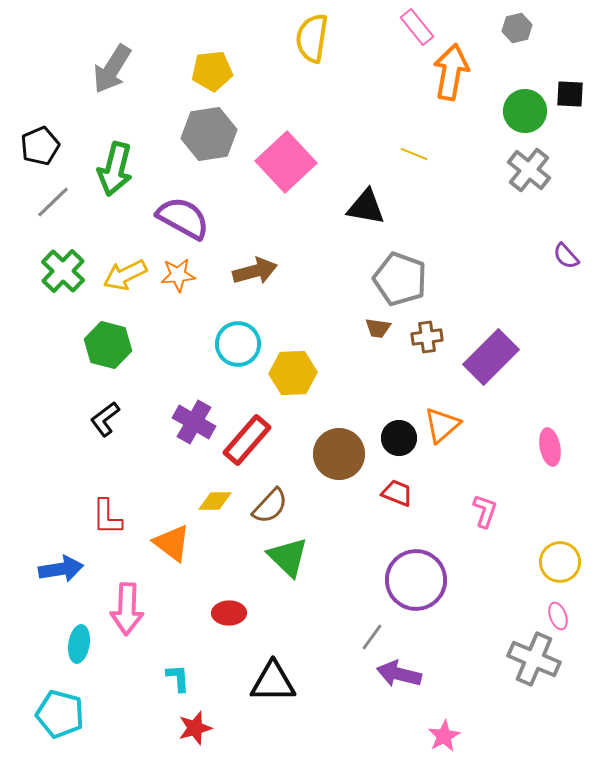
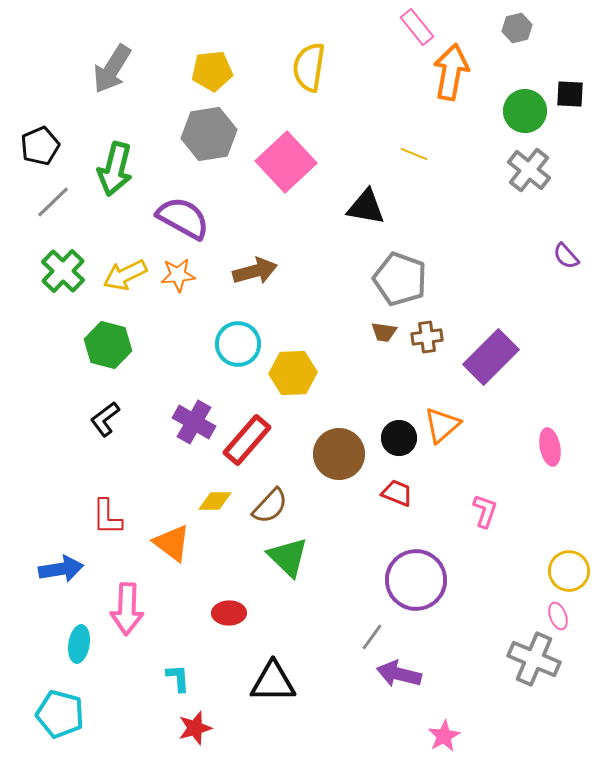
yellow semicircle at (312, 38): moved 3 px left, 29 px down
brown trapezoid at (378, 328): moved 6 px right, 4 px down
yellow circle at (560, 562): moved 9 px right, 9 px down
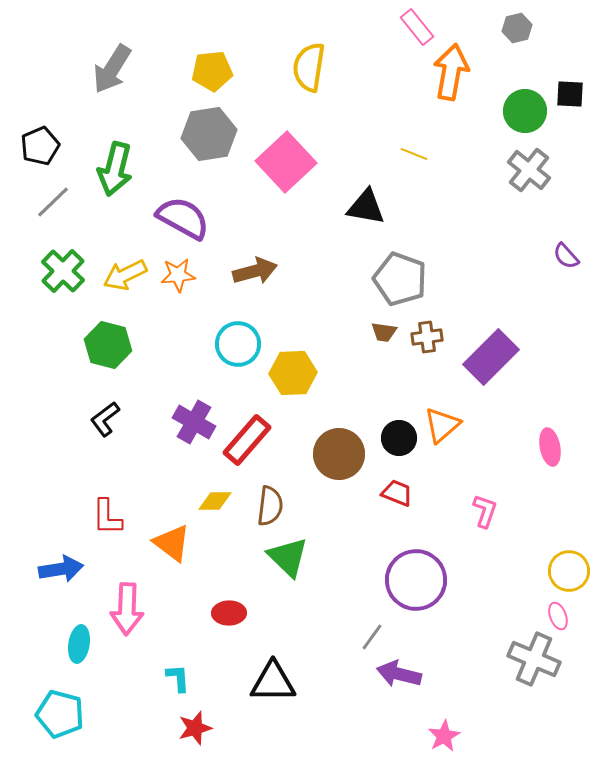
brown semicircle at (270, 506): rotated 36 degrees counterclockwise
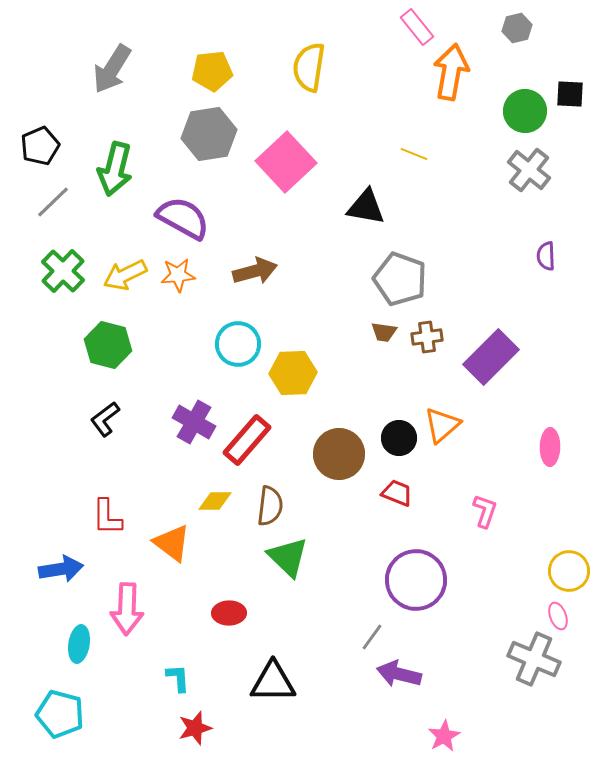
purple semicircle at (566, 256): moved 20 px left; rotated 40 degrees clockwise
pink ellipse at (550, 447): rotated 12 degrees clockwise
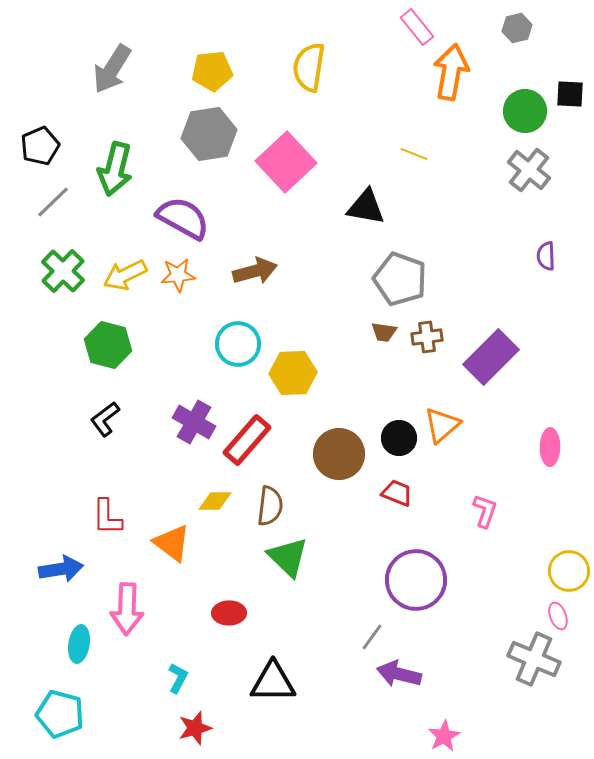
cyan L-shape at (178, 678): rotated 32 degrees clockwise
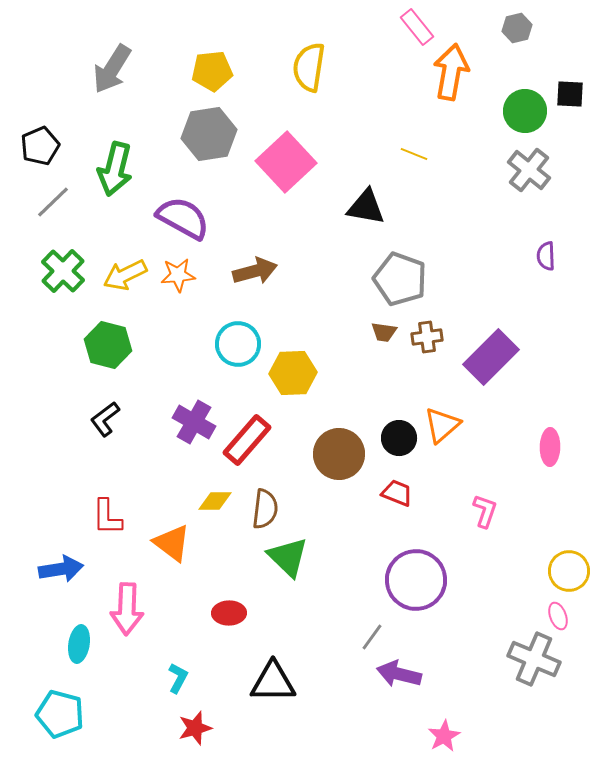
brown semicircle at (270, 506): moved 5 px left, 3 px down
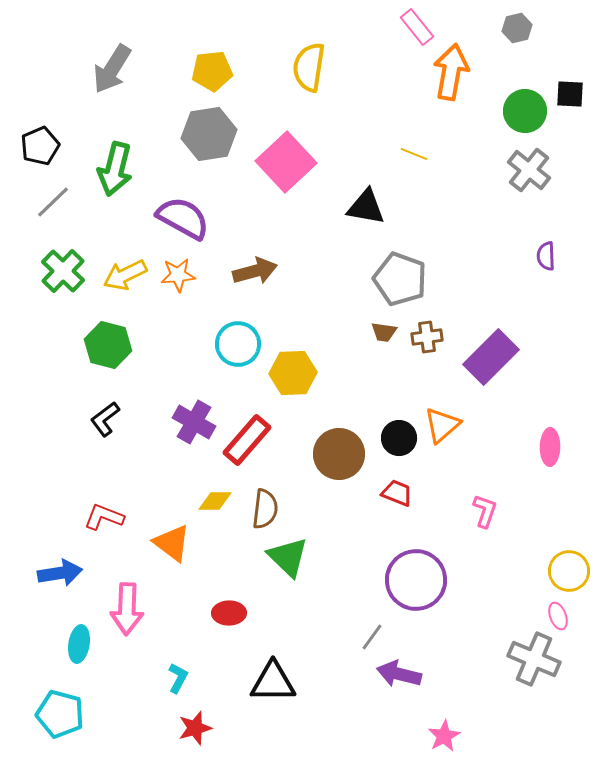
red L-shape at (107, 517): moved 3 px left; rotated 111 degrees clockwise
blue arrow at (61, 569): moved 1 px left, 4 px down
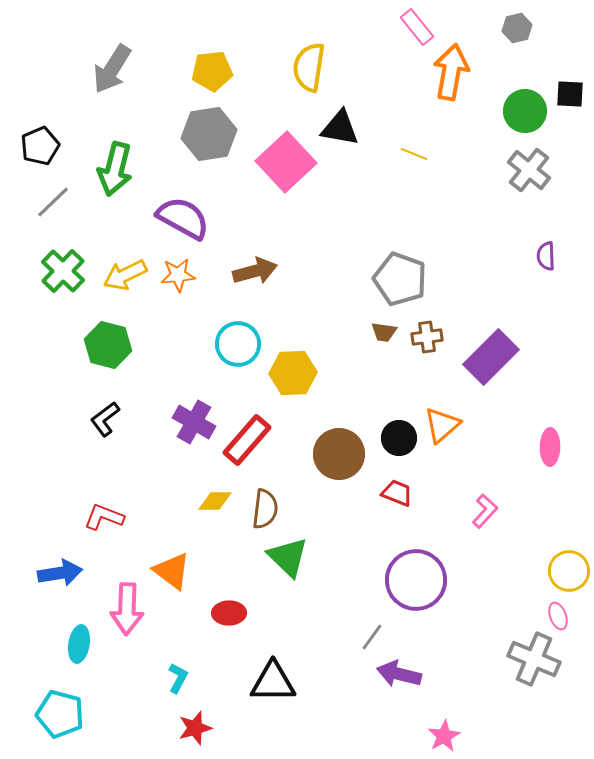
black triangle at (366, 207): moved 26 px left, 79 px up
pink L-shape at (485, 511): rotated 24 degrees clockwise
orange triangle at (172, 543): moved 28 px down
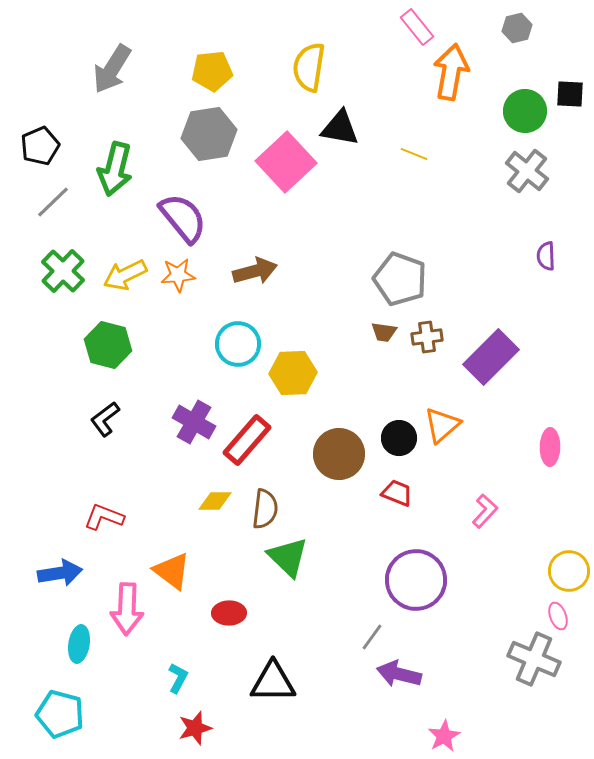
gray cross at (529, 170): moved 2 px left, 1 px down
purple semicircle at (183, 218): rotated 22 degrees clockwise
